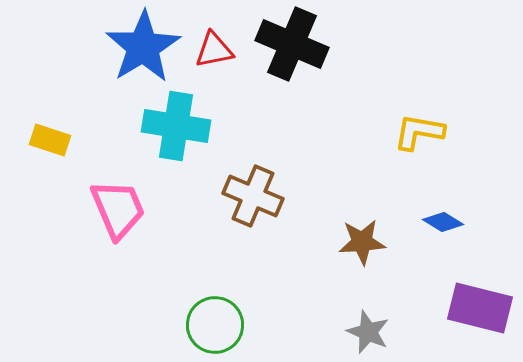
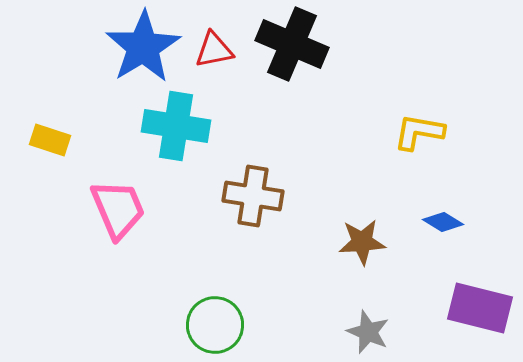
brown cross: rotated 14 degrees counterclockwise
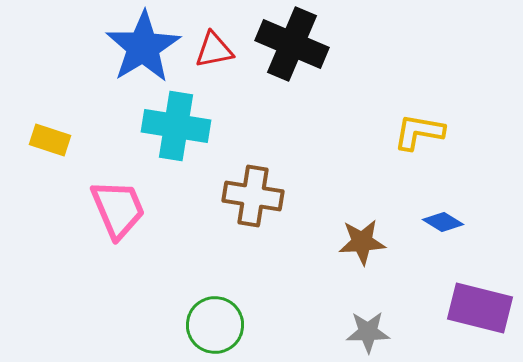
gray star: rotated 24 degrees counterclockwise
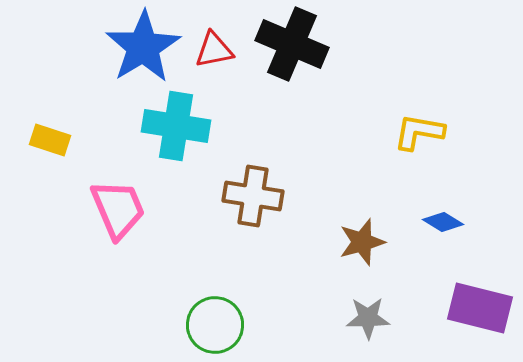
brown star: rotated 12 degrees counterclockwise
gray star: moved 14 px up
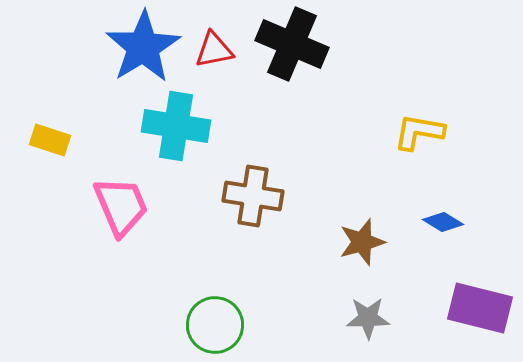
pink trapezoid: moved 3 px right, 3 px up
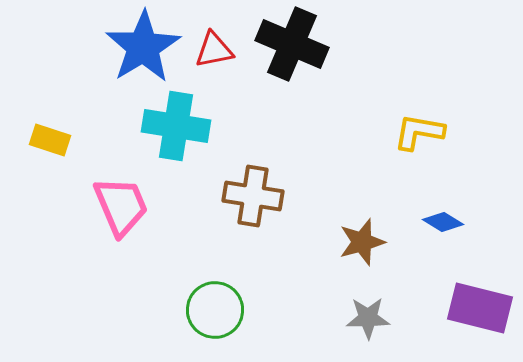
green circle: moved 15 px up
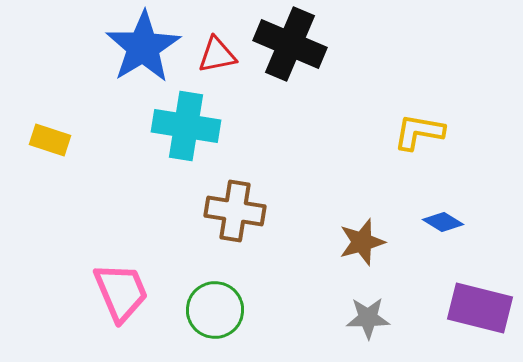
black cross: moved 2 px left
red triangle: moved 3 px right, 5 px down
cyan cross: moved 10 px right
brown cross: moved 18 px left, 15 px down
pink trapezoid: moved 86 px down
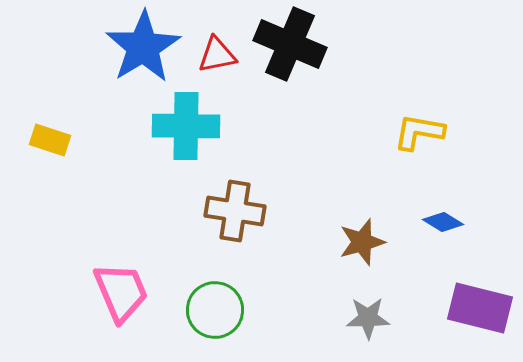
cyan cross: rotated 8 degrees counterclockwise
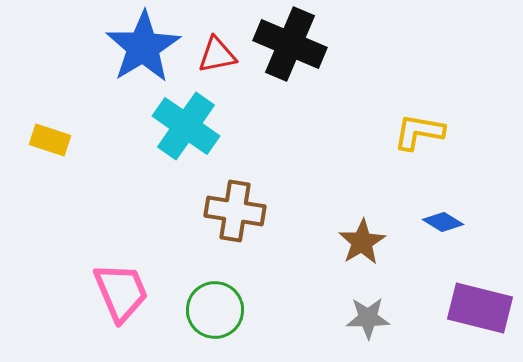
cyan cross: rotated 34 degrees clockwise
brown star: rotated 15 degrees counterclockwise
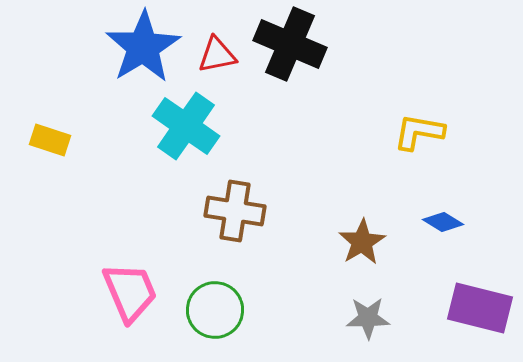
pink trapezoid: moved 9 px right
